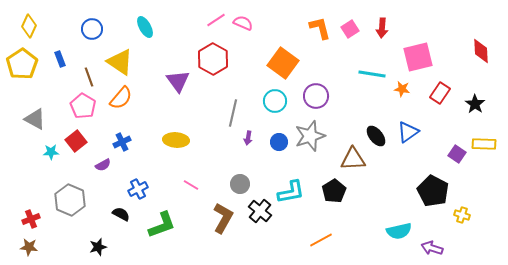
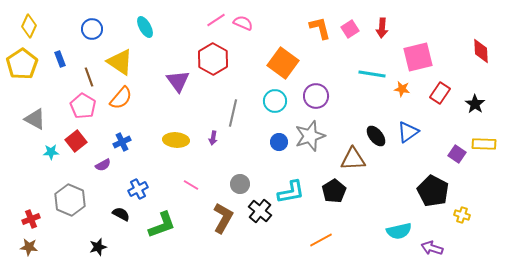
purple arrow at (248, 138): moved 35 px left
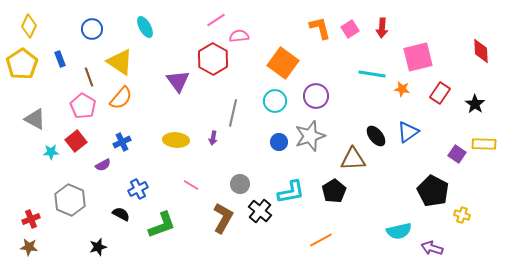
pink semicircle at (243, 23): moved 4 px left, 13 px down; rotated 30 degrees counterclockwise
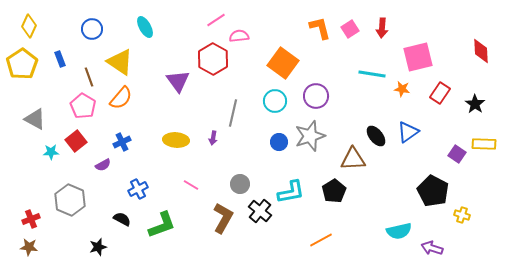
black semicircle at (121, 214): moved 1 px right, 5 px down
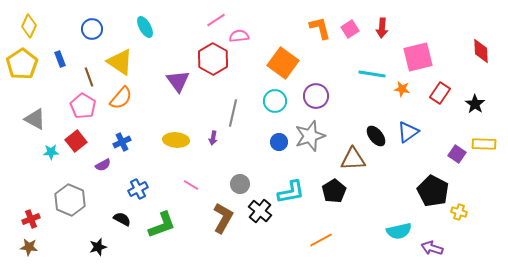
yellow cross at (462, 215): moved 3 px left, 3 px up
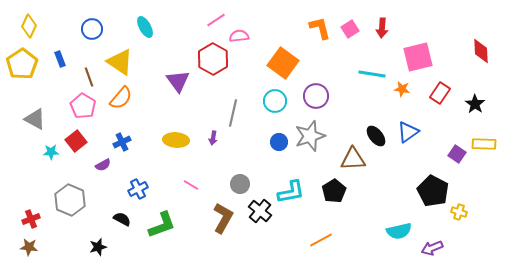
purple arrow at (432, 248): rotated 40 degrees counterclockwise
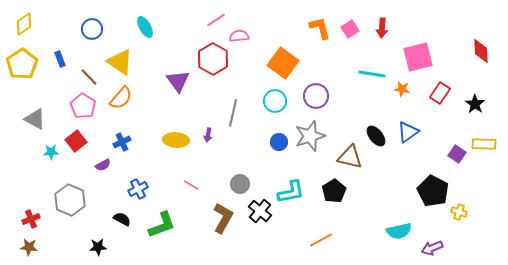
yellow diamond at (29, 26): moved 5 px left, 2 px up; rotated 30 degrees clockwise
brown line at (89, 77): rotated 24 degrees counterclockwise
purple arrow at (213, 138): moved 5 px left, 3 px up
brown triangle at (353, 159): moved 3 px left, 2 px up; rotated 16 degrees clockwise
black star at (98, 247): rotated 12 degrees clockwise
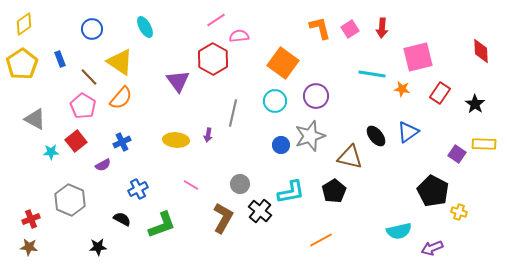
blue circle at (279, 142): moved 2 px right, 3 px down
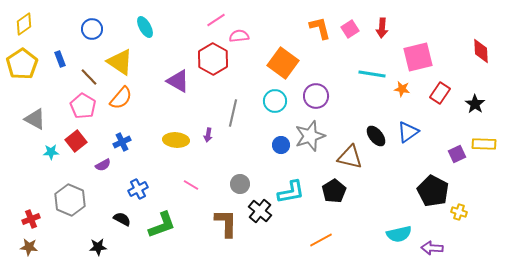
purple triangle at (178, 81): rotated 25 degrees counterclockwise
purple square at (457, 154): rotated 30 degrees clockwise
brown L-shape at (223, 218): moved 3 px right, 5 px down; rotated 28 degrees counterclockwise
cyan semicircle at (399, 231): moved 3 px down
purple arrow at (432, 248): rotated 25 degrees clockwise
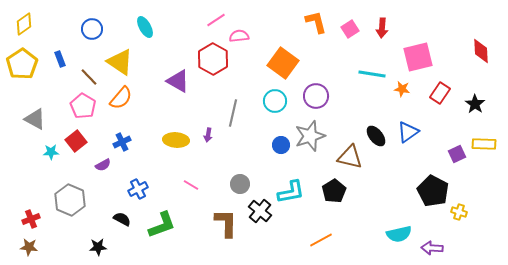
orange L-shape at (320, 28): moved 4 px left, 6 px up
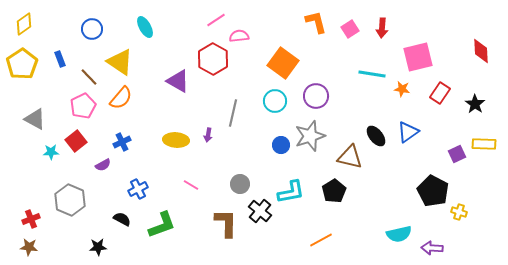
pink pentagon at (83, 106): rotated 15 degrees clockwise
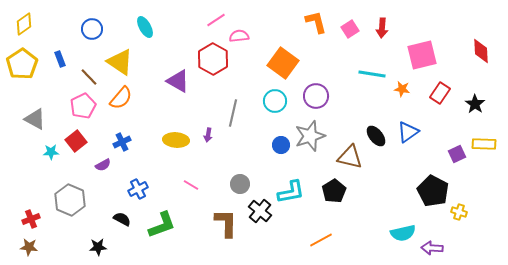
pink square at (418, 57): moved 4 px right, 2 px up
cyan semicircle at (399, 234): moved 4 px right, 1 px up
